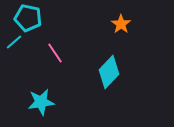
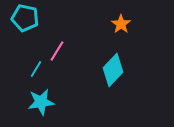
cyan pentagon: moved 3 px left
cyan line: moved 22 px right, 27 px down; rotated 18 degrees counterclockwise
pink line: moved 2 px right, 2 px up; rotated 65 degrees clockwise
cyan diamond: moved 4 px right, 2 px up
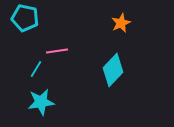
orange star: moved 1 px up; rotated 12 degrees clockwise
pink line: rotated 50 degrees clockwise
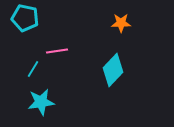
orange star: rotated 24 degrees clockwise
cyan line: moved 3 px left
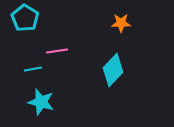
cyan pentagon: rotated 20 degrees clockwise
cyan line: rotated 48 degrees clockwise
cyan star: rotated 24 degrees clockwise
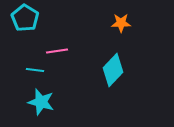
cyan line: moved 2 px right, 1 px down; rotated 18 degrees clockwise
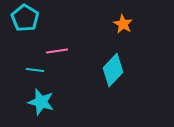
orange star: moved 2 px right, 1 px down; rotated 30 degrees clockwise
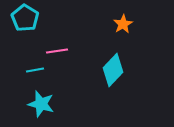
orange star: rotated 12 degrees clockwise
cyan line: rotated 18 degrees counterclockwise
cyan star: moved 2 px down
